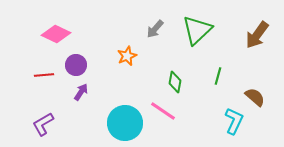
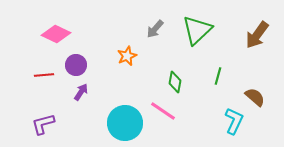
purple L-shape: rotated 15 degrees clockwise
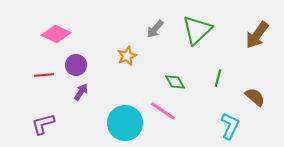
green line: moved 2 px down
green diamond: rotated 40 degrees counterclockwise
cyan L-shape: moved 4 px left, 5 px down
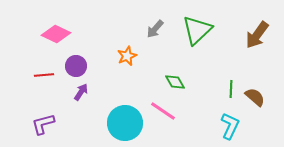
purple circle: moved 1 px down
green line: moved 13 px right, 11 px down; rotated 12 degrees counterclockwise
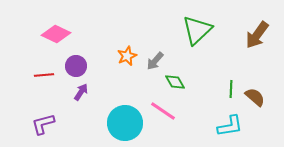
gray arrow: moved 32 px down
cyan L-shape: rotated 56 degrees clockwise
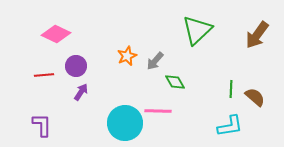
pink line: moved 5 px left; rotated 32 degrees counterclockwise
purple L-shape: moved 1 px left, 1 px down; rotated 105 degrees clockwise
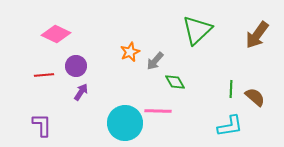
orange star: moved 3 px right, 4 px up
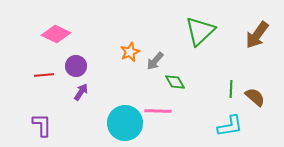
green triangle: moved 3 px right, 1 px down
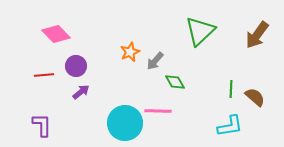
pink diamond: rotated 20 degrees clockwise
purple arrow: rotated 18 degrees clockwise
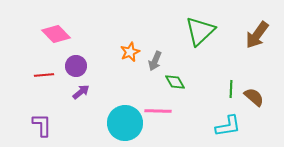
gray arrow: rotated 18 degrees counterclockwise
brown semicircle: moved 1 px left
cyan L-shape: moved 2 px left
